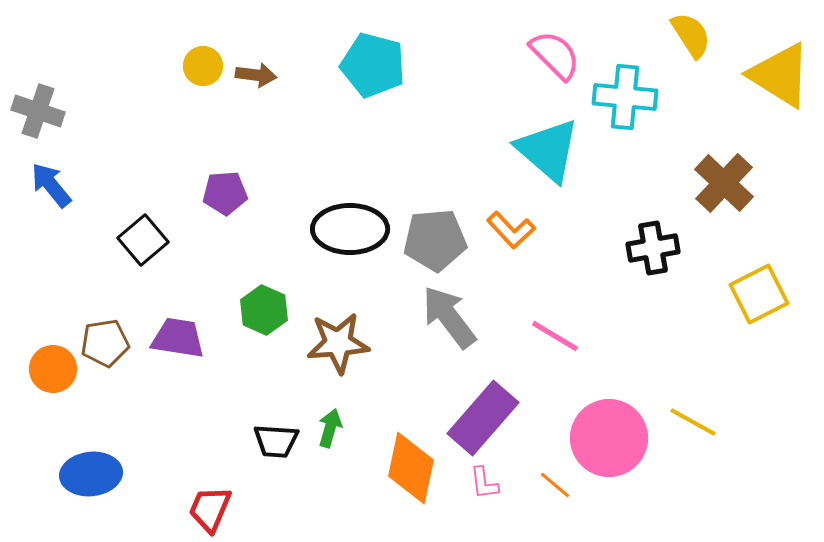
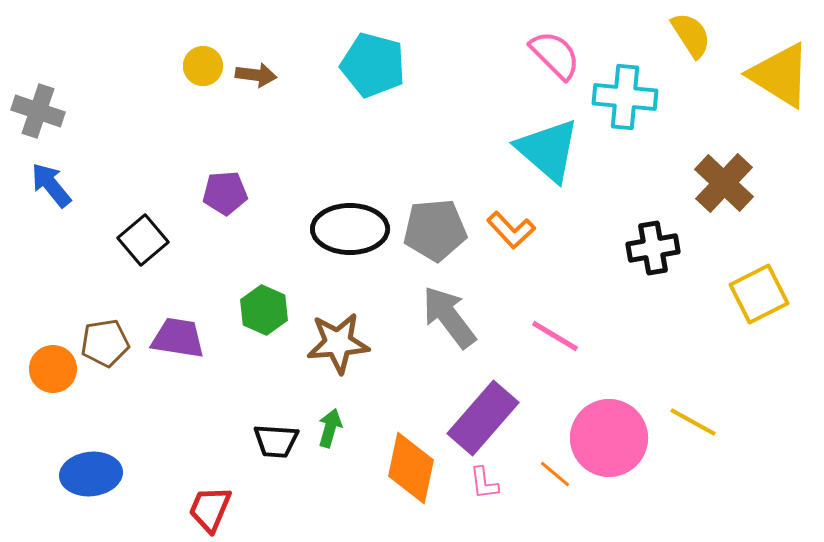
gray pentagon: moved 10 px up
orange line: moved 11 px up
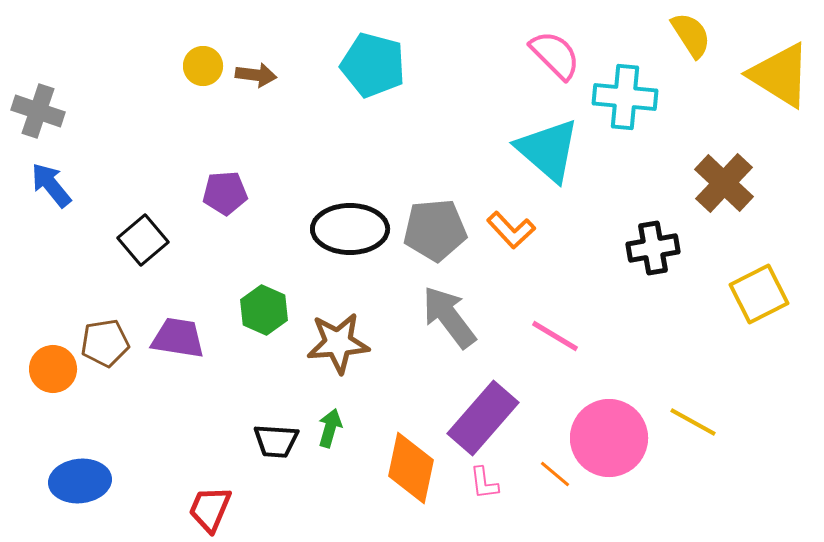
blue ellipse: moved 11 px left, 7 px down
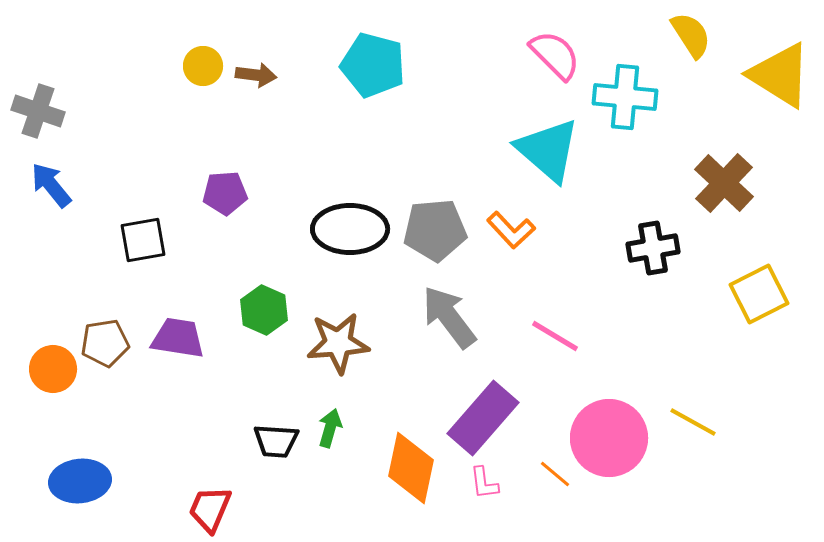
black square: rotated 30 degrees clockwise
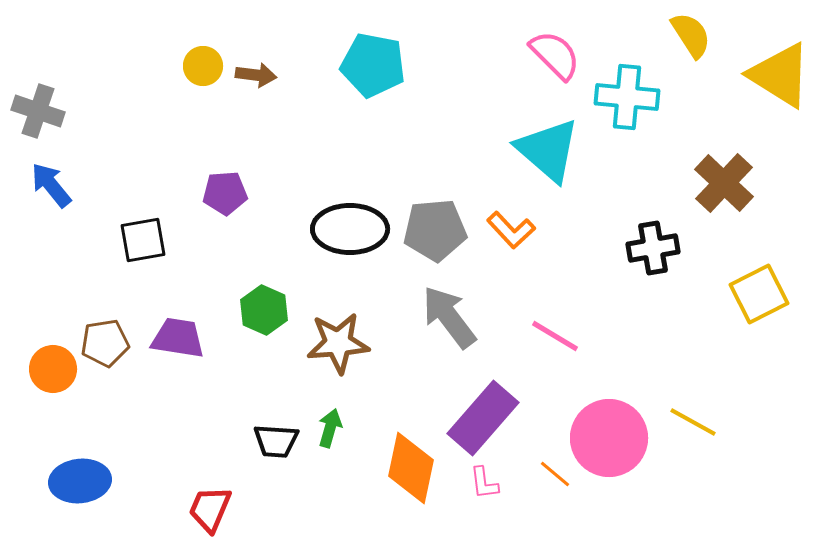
cyan pentagon: rotated 4 degrees counterclockwise
cyan cross: moved 2 px right
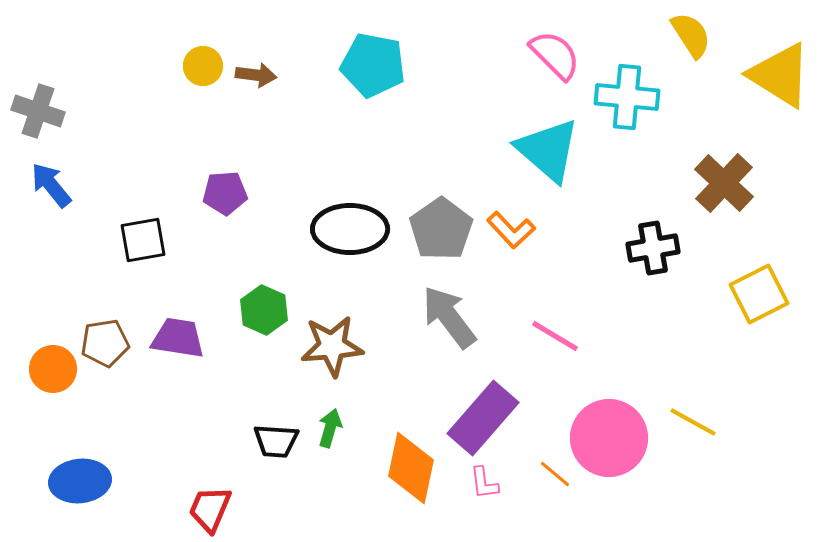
gray pentagon: moved 6 px right, 1 px up; rotated 30 degrees counterclockwise
brown star: moved 6 px left, 3 px down
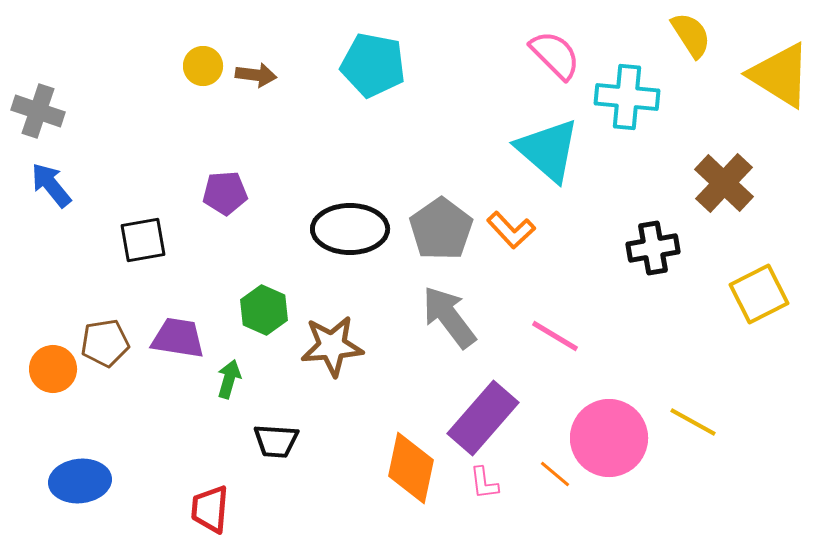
green arrow: moved 101 px left, 49 px up
red trapezoid: rotated 18 degrees counterclockwise
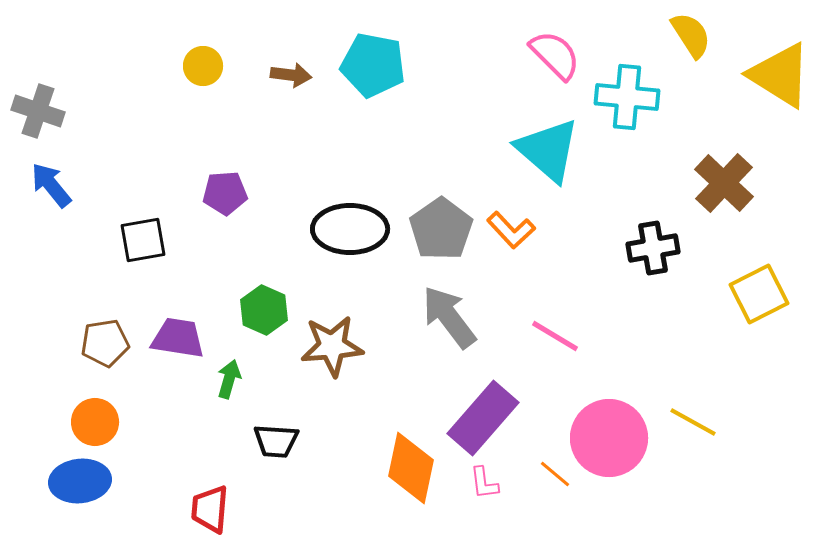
brown arrow: moved 35 px right
orange circle: moved 42 px right, 53 px down
